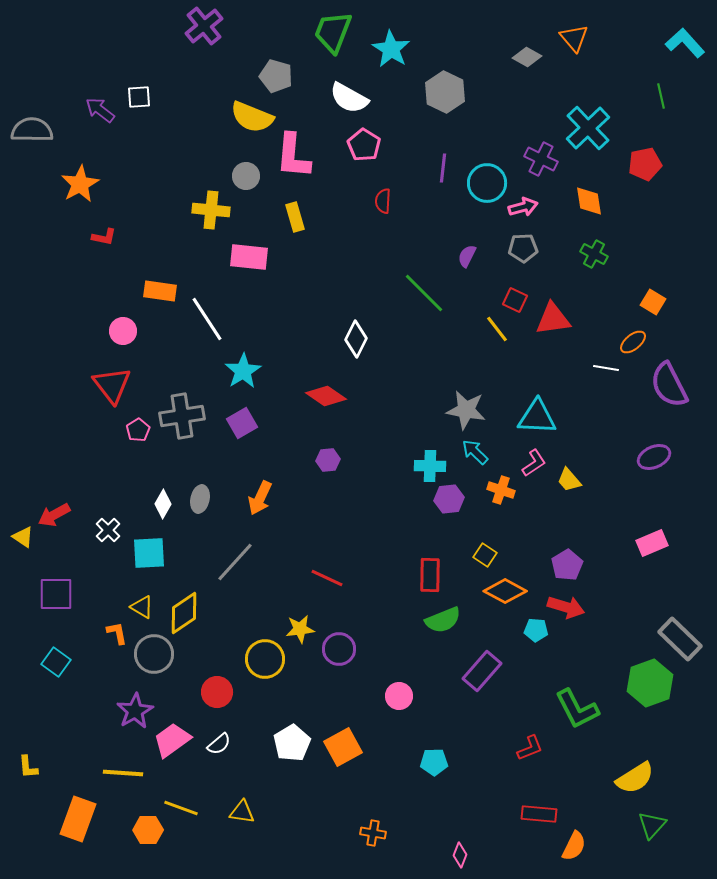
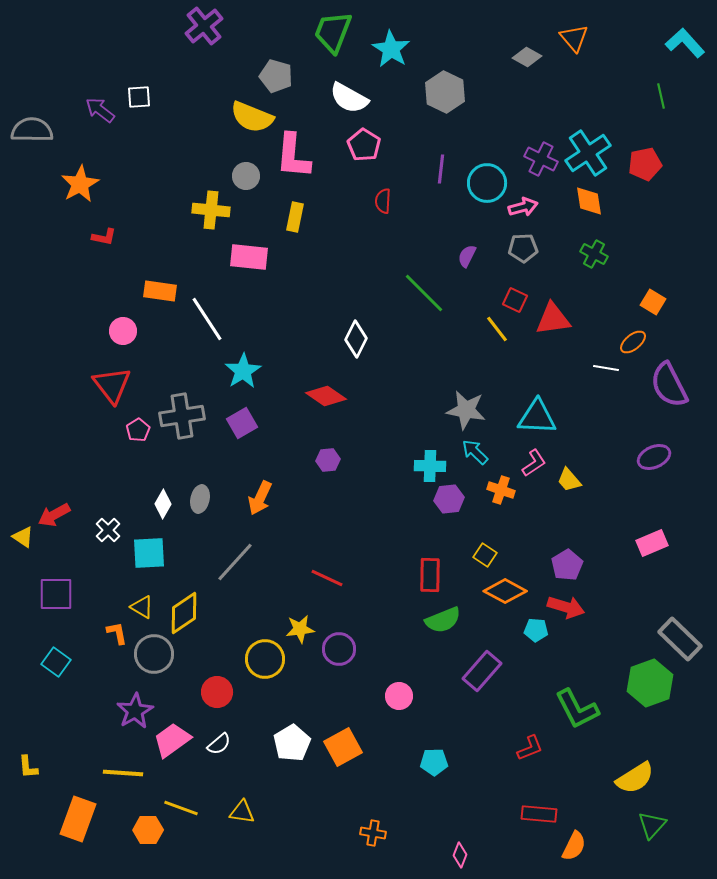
cyan cross at (588, 128): moved 25 px down; rotated 9 degrees clockwise
purple line at (443, 168): moved 2 px left, 1 px down
yellow rectangle at (295, 217): rotated 28 degrees clockwise
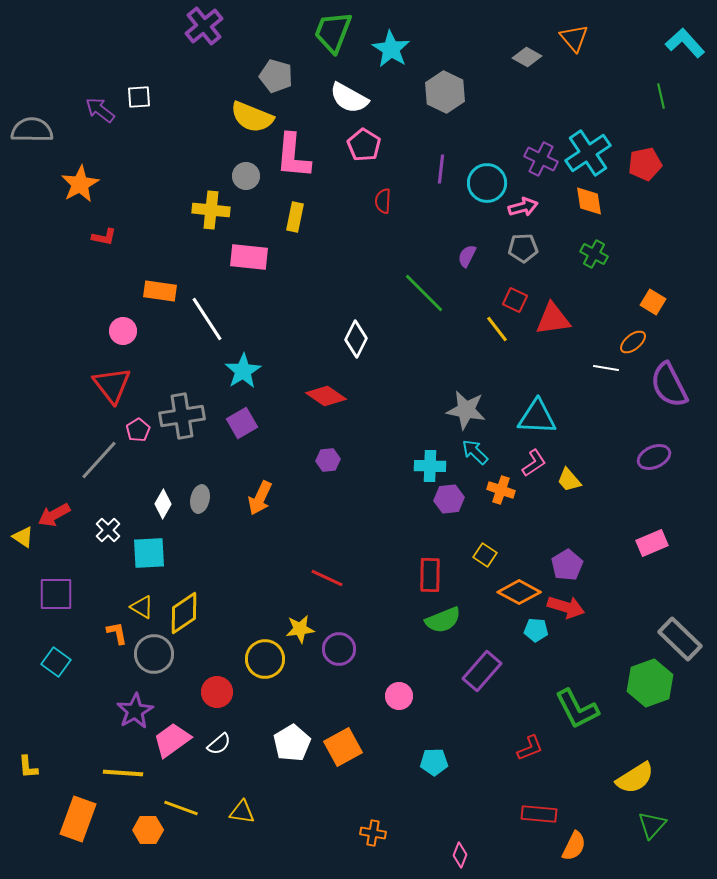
gray line at (235, 562): moved 136 px left, 102 px up
orange diamond at (505, 591): moved 14 px right, 1 px down
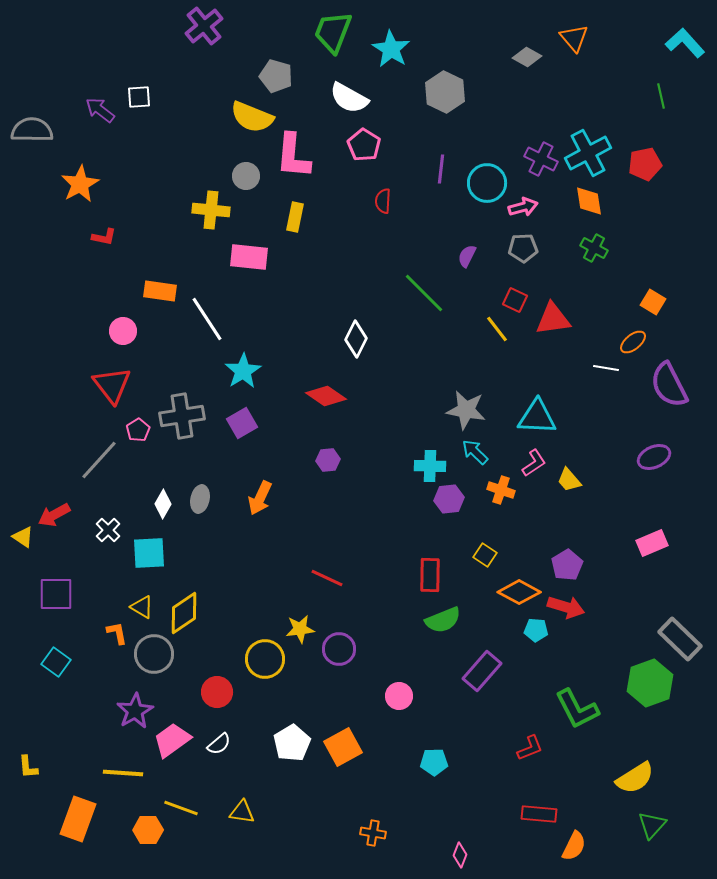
cyan cross at (588, 153): rotated 6 degrees clockwise
green cross at (594, 254): moved 6 px up
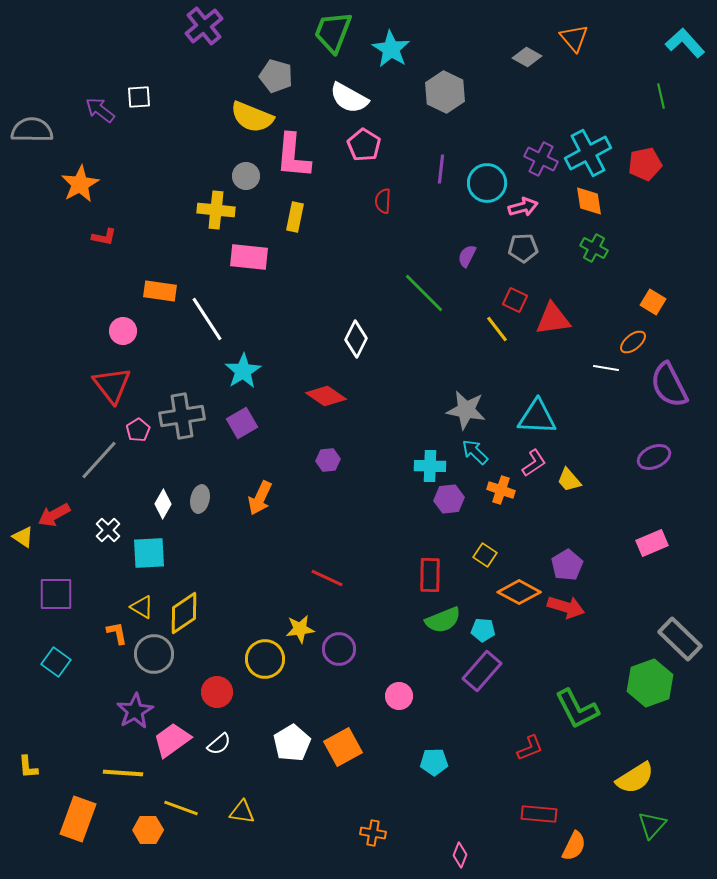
yellow cross at (211, 210): moved 5 px right
cyan pentagon at (536, 630): moved 53 px left
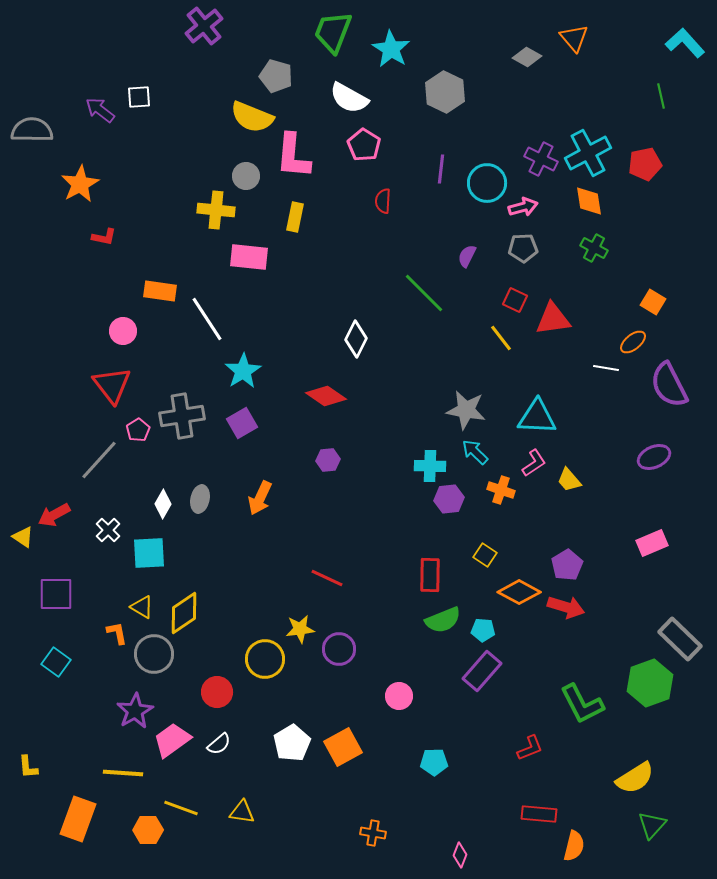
yellow line at (497, 329): moved 4 px right, 9 px down
green L-shape at (577, 709): moved 5 px right, 5 px up
orange semicircle at (574, 846): rotated 12 degrees counterclockwise
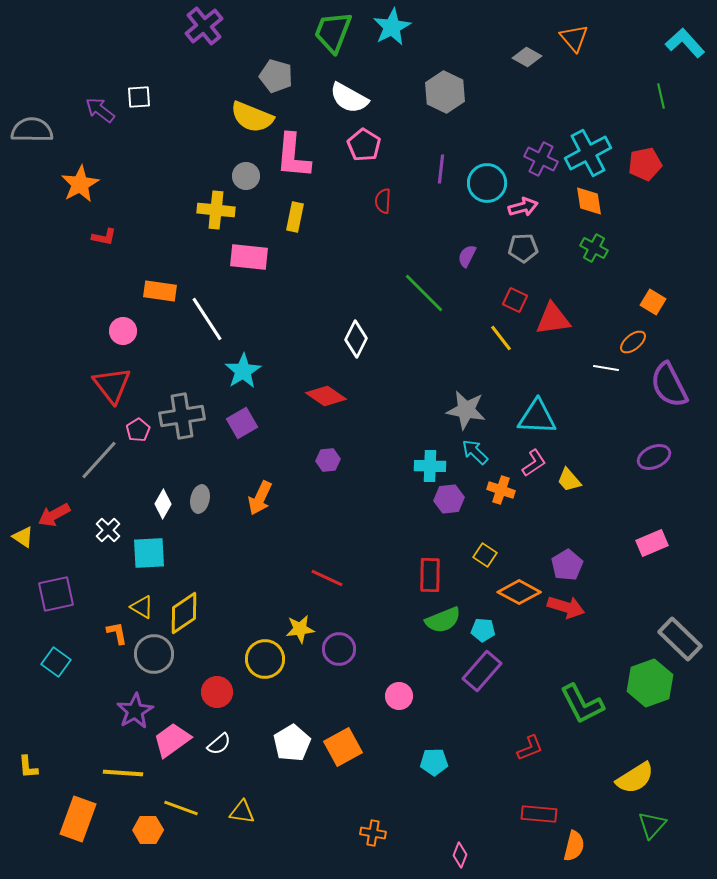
cyan star at (391, 49): moved 1 px right, 22 px up; rotated 12 degrees clockwise
purple square at (56, 594): rotated 12 degrees counterclockwise
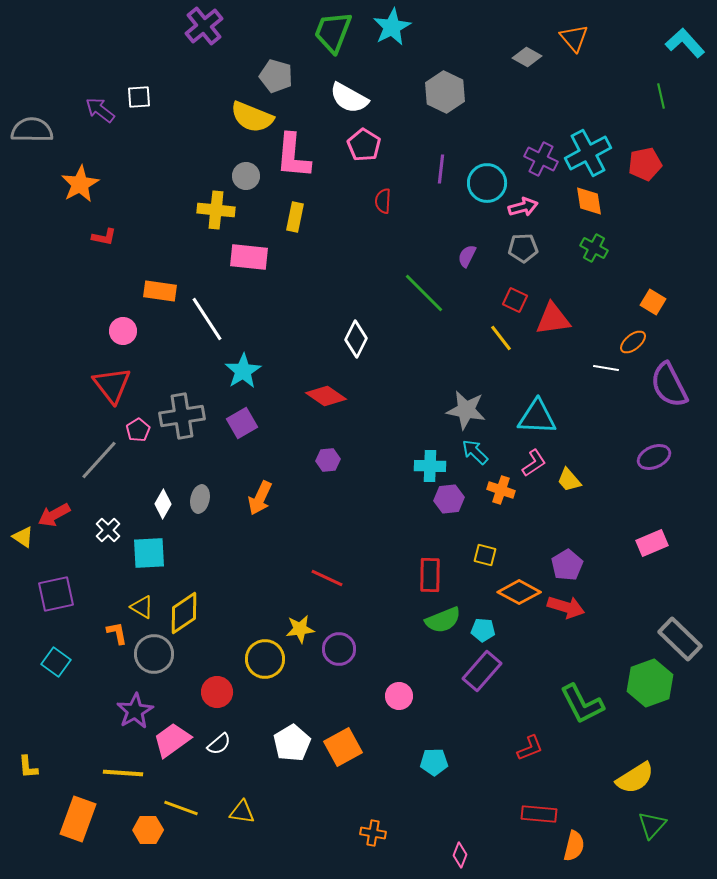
yellow square at (485, 555): rotated 20 degrees counterclockwise
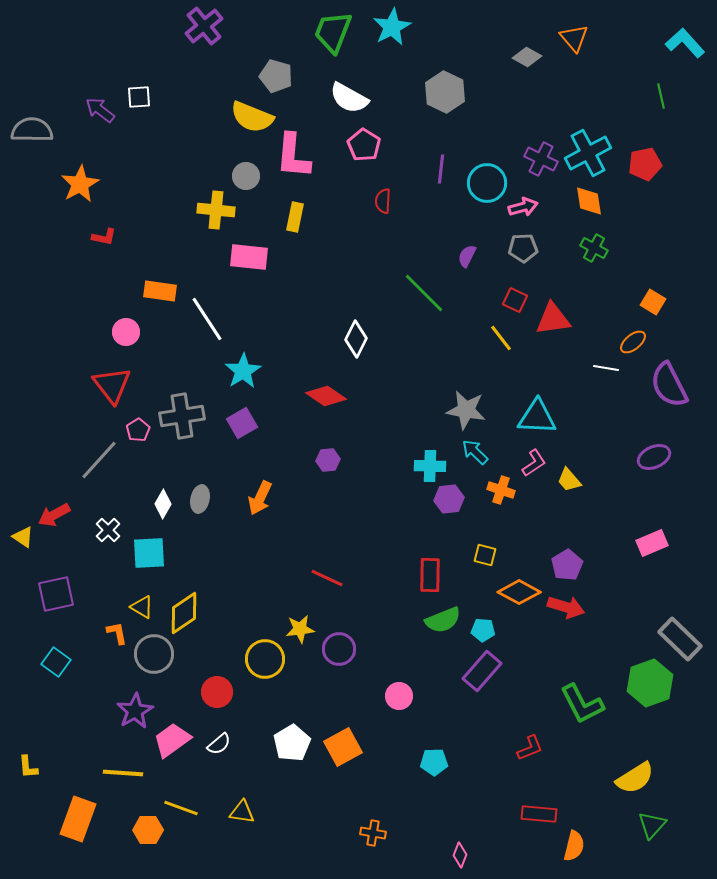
pink circle at (123, 331): moved 3 px right, 1 px down
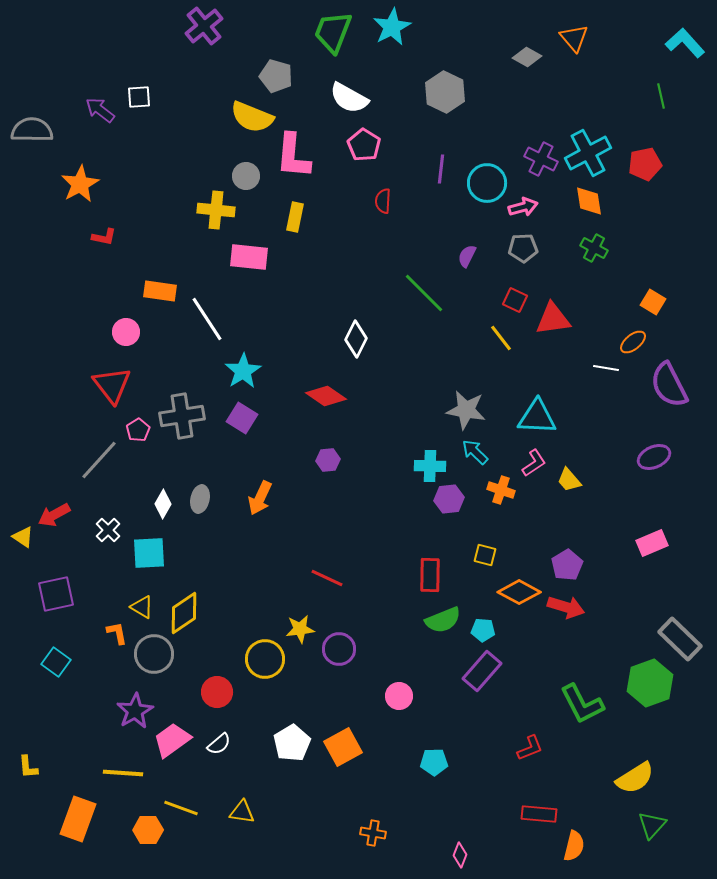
purple square at (242, 423): moved 5 px up; rotated 28 degrees counterclockwise
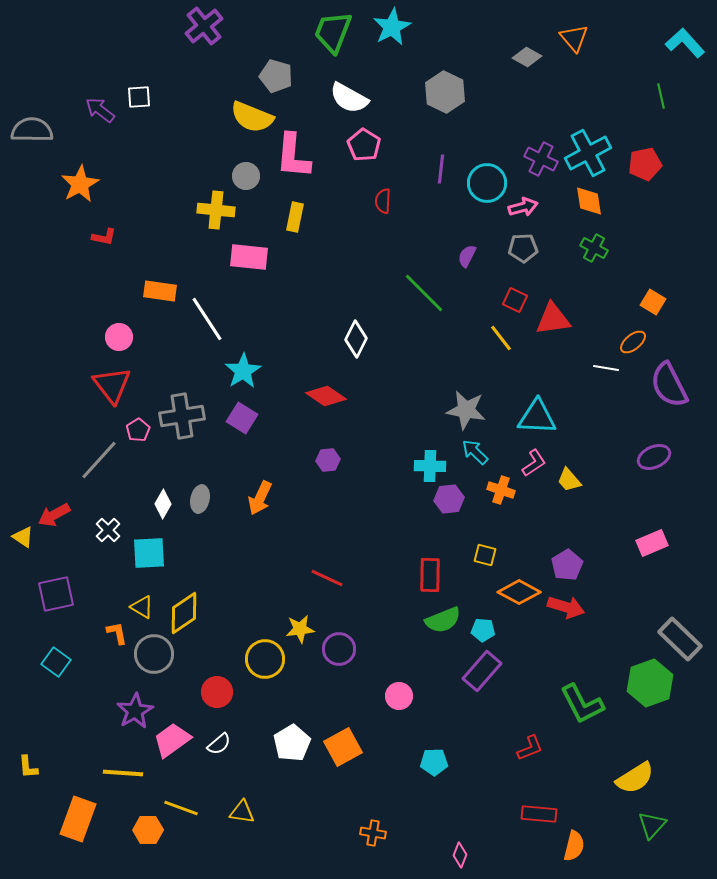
pink circle at (126, 332): moved 7 px left, 5 px down
